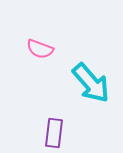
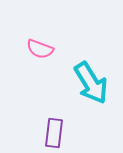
cyan arrow: rotated 9 degrees clockwise
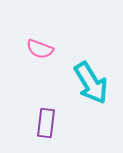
purple rectangle: moved 8 px left, 10 px up
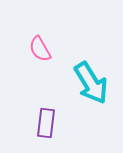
pink semicircle: rotated 40 degrees clockwise
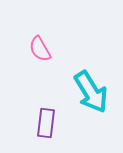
cyan arrow: moved 9 px down
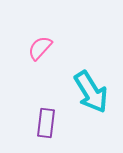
pink semicircle: moved 1 px up; rotated 72 degrees clockwise
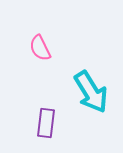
pink semicircle: rotated 68 degrees counterclockwise
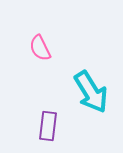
purple rectangle: moved 2 px right, 3 px down
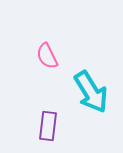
pink semicircle: moved 7 px right, 8 px down
